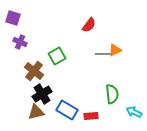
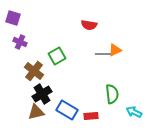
red semicircle: rotated 63 degrees clockwise
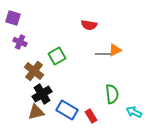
red rectangle: rotated 64 degrees clockwise
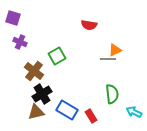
gray line: moved 5 px right, 5 px down
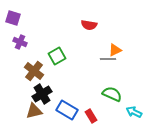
green semicircle: rotated 60 degrees counterclockwise
brown triangle: moved 2 px left, 1 px up
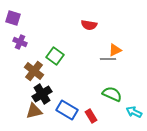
green square: moved 2 px left; rotated 24 degrees counterclockwise
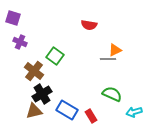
cyan arrow: rotated 42 degrees counterclockwise
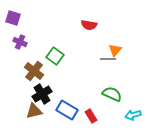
orange triangle: rotated 24 degrees counterclockwise
cyan arrow: moved 1 px left, 3 px down
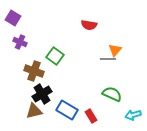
purple square: rotated 14 degrees clockwise
brown cross: rotated 18 degrees counterclockwise
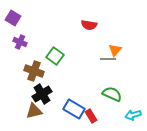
blue rectangle: moved 7 px right, 1 px up
